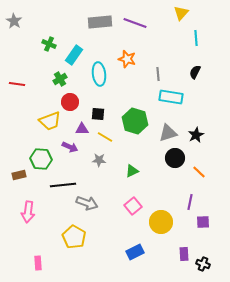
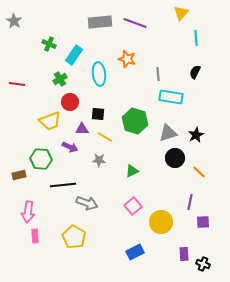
pink rectangle at (38, 263): moved 3 px left, 27 px up
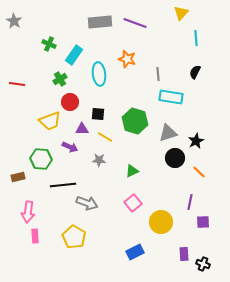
black star at (196, 135): moved 6 px down
brown rectangle at (19, 175): moved 1 px left, 2 px down
pink square at (133, 206): moved 3 px up
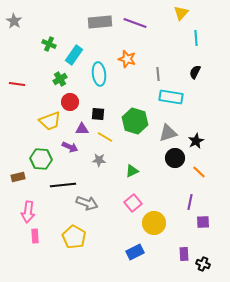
yellow circle at (161, 222): moved 7 px left, 1 px down
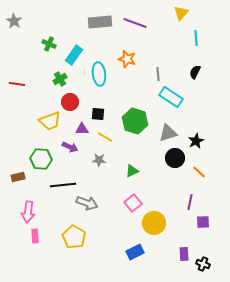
cyan rectangle at (171, 97): rotated 25 degrees clockwise
